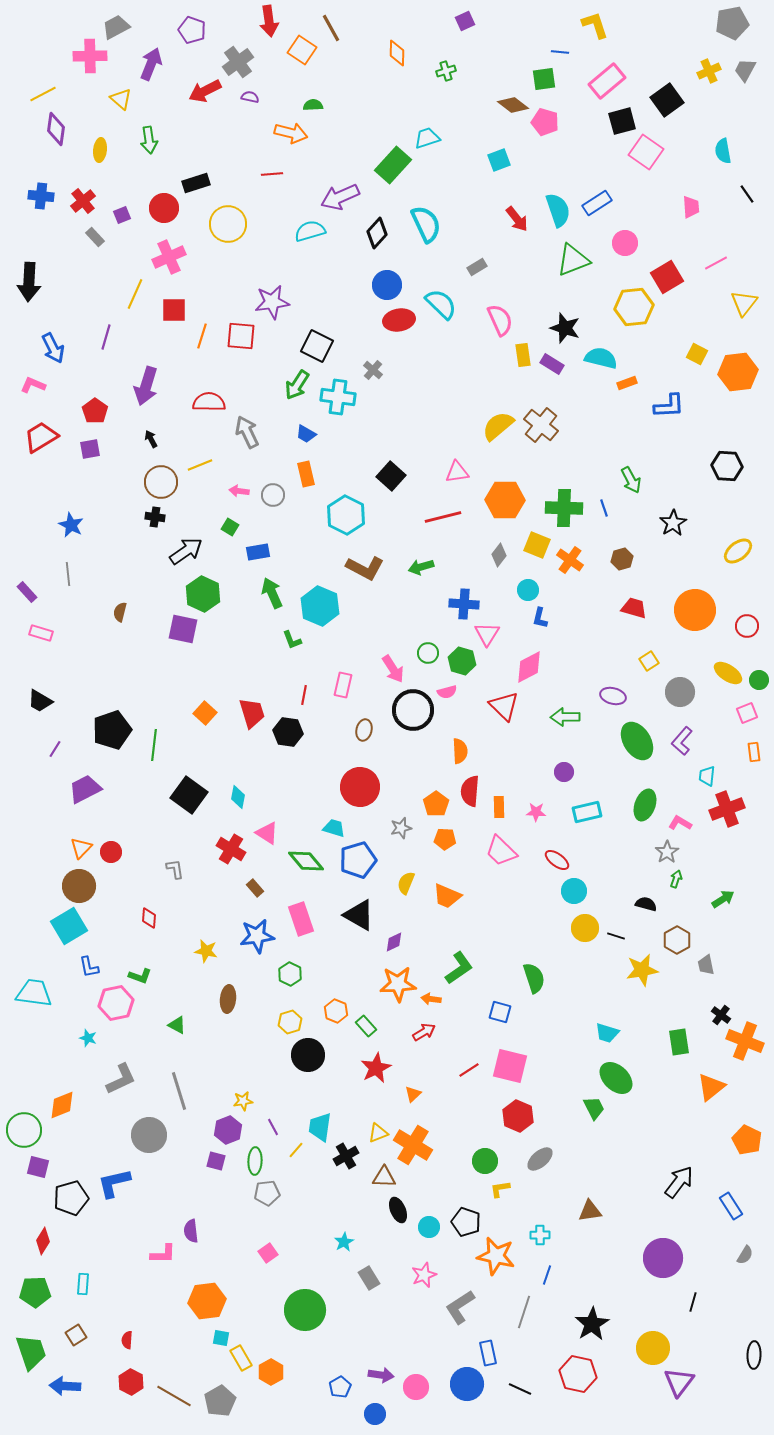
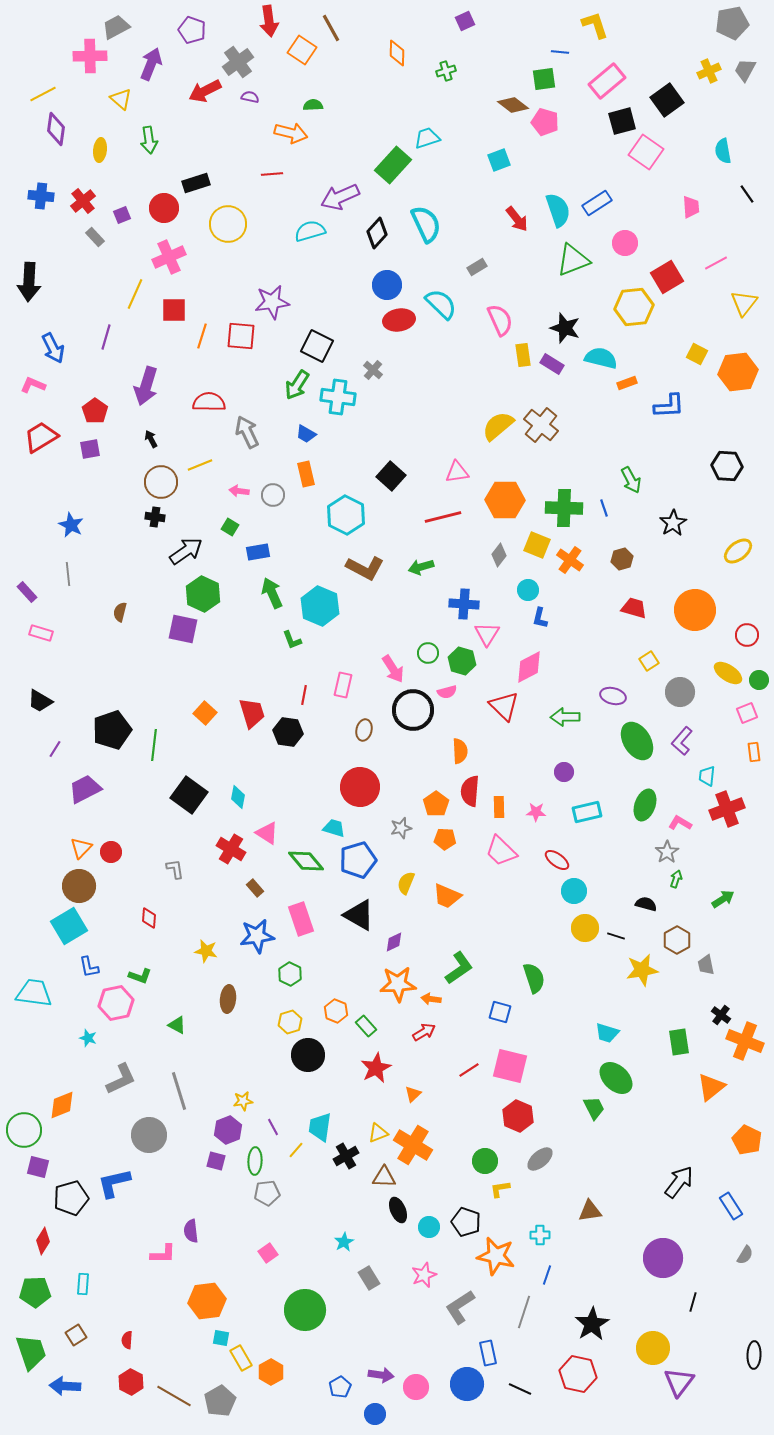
red circle at (747, 626): moved 9 px down
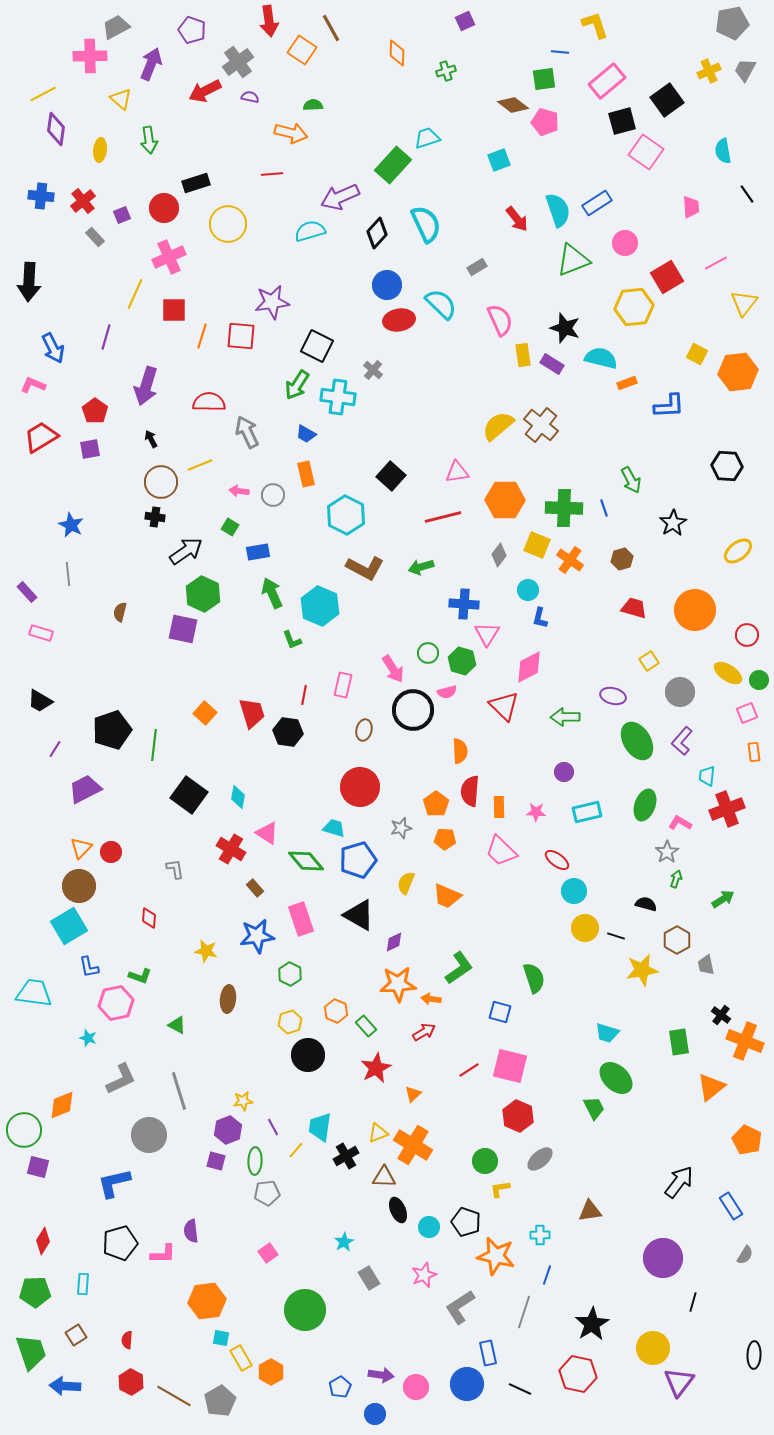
black pentagon at (71, 1198): moved 49 px right, 45 px down
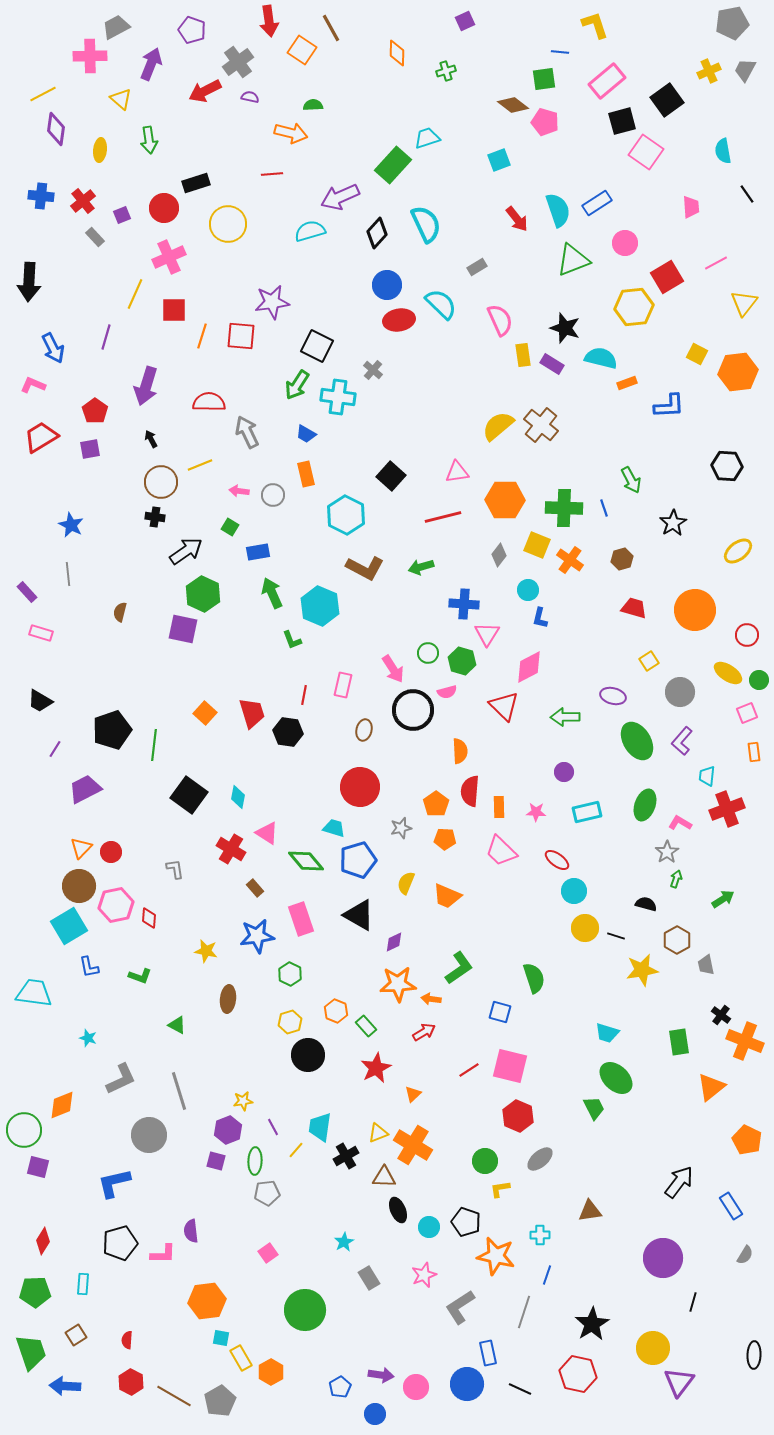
pink hexagon at (116, 1003): moved 98 px up
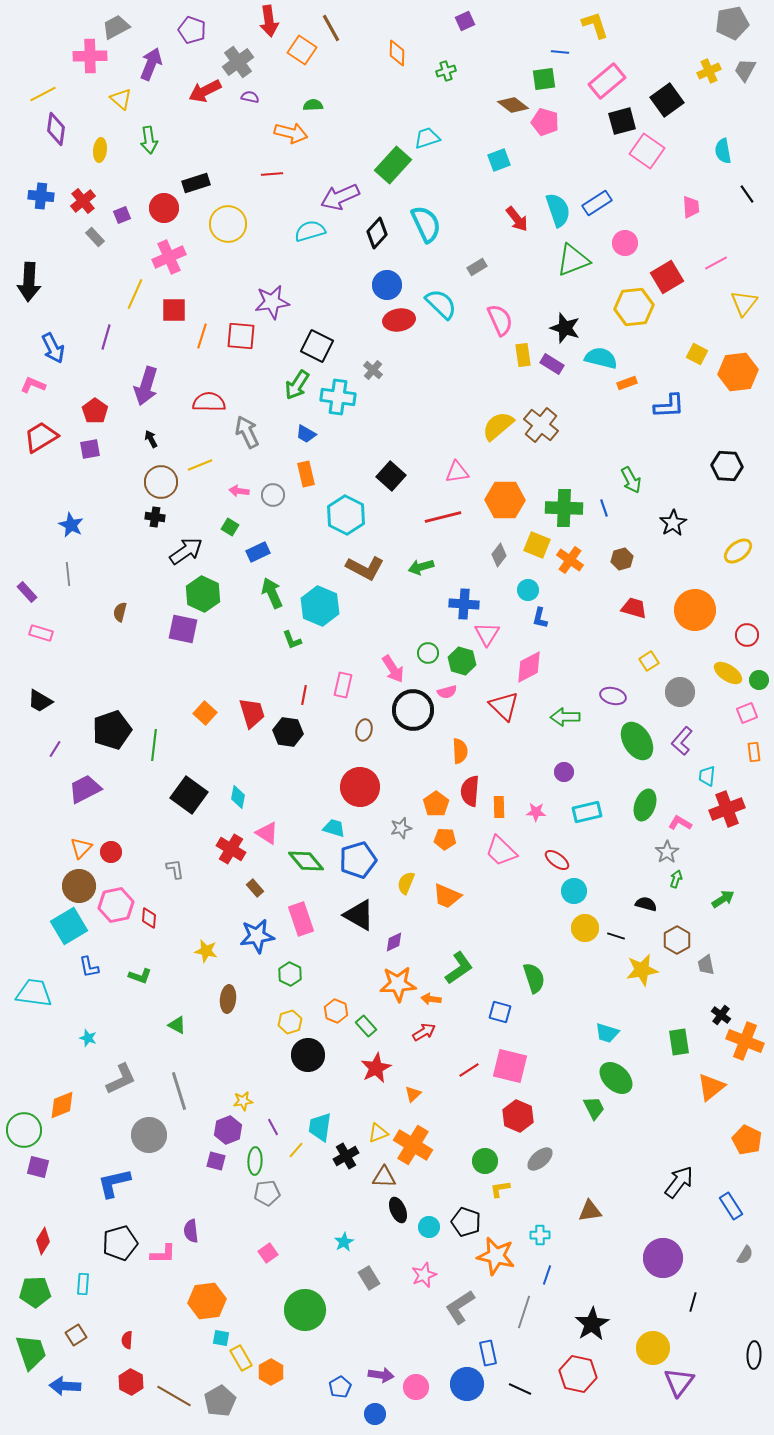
pink square at (646, 152): moved 1 px right, 1 px up
blue rectangle at (258, 552): rotated 15 degrees counterclockwise
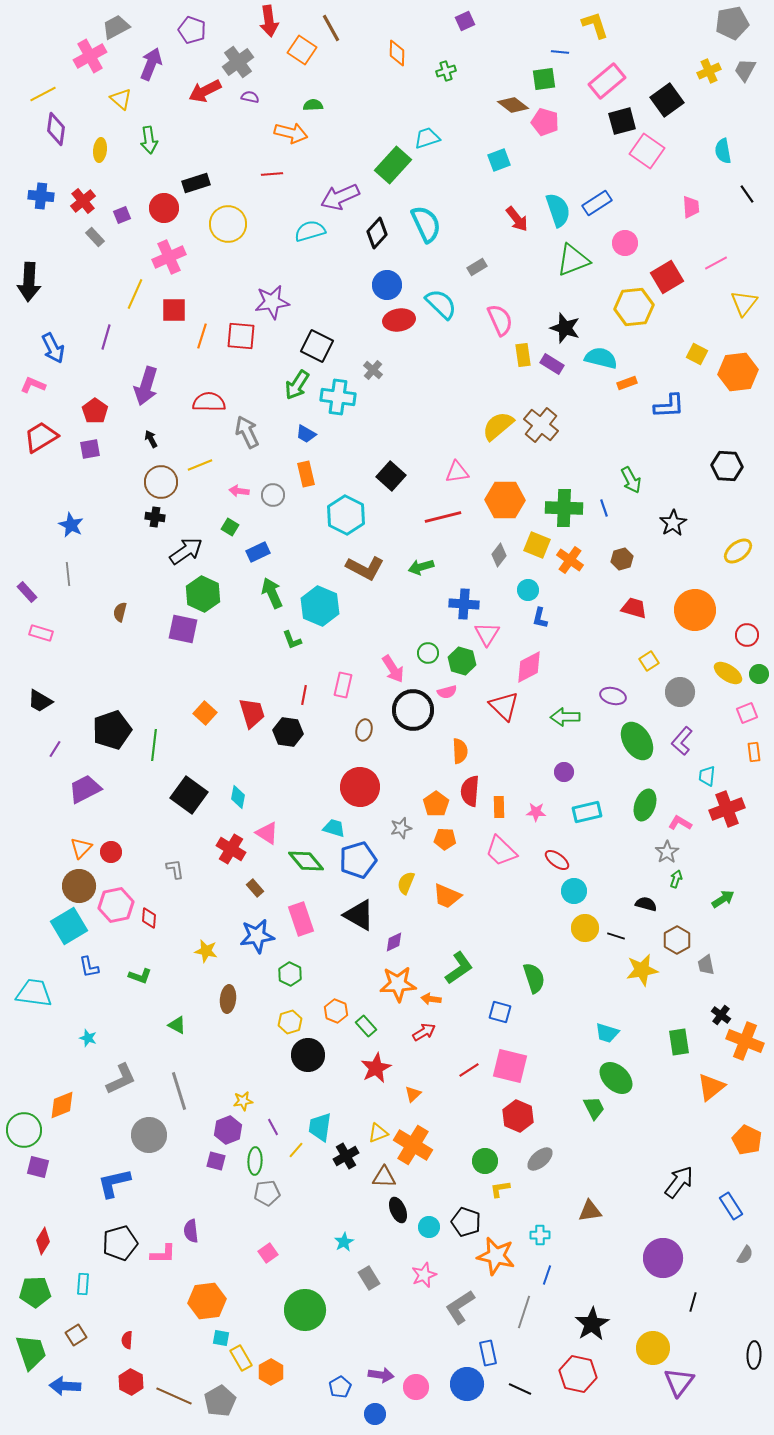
pink cross at (90, 56): rotated 28 degrees counterclockwise
green circle at (759, 680): moved 6 px up
brown line at (174, 1396): rotated 6 degrees counterclockwise
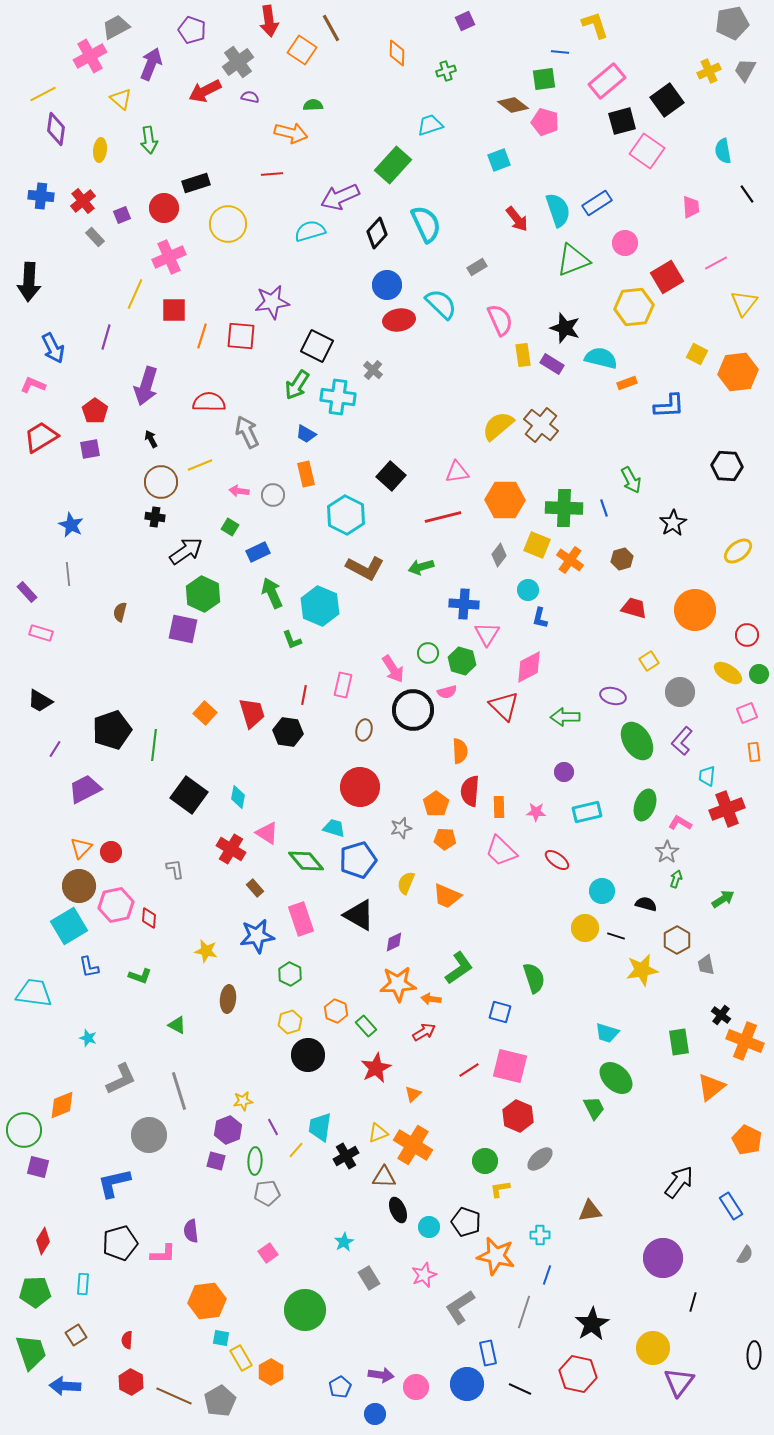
cyan trapezoid at (427, 138): moved 3 px right, 13 px up
cyan circle at (574, 891): moved 28 px right
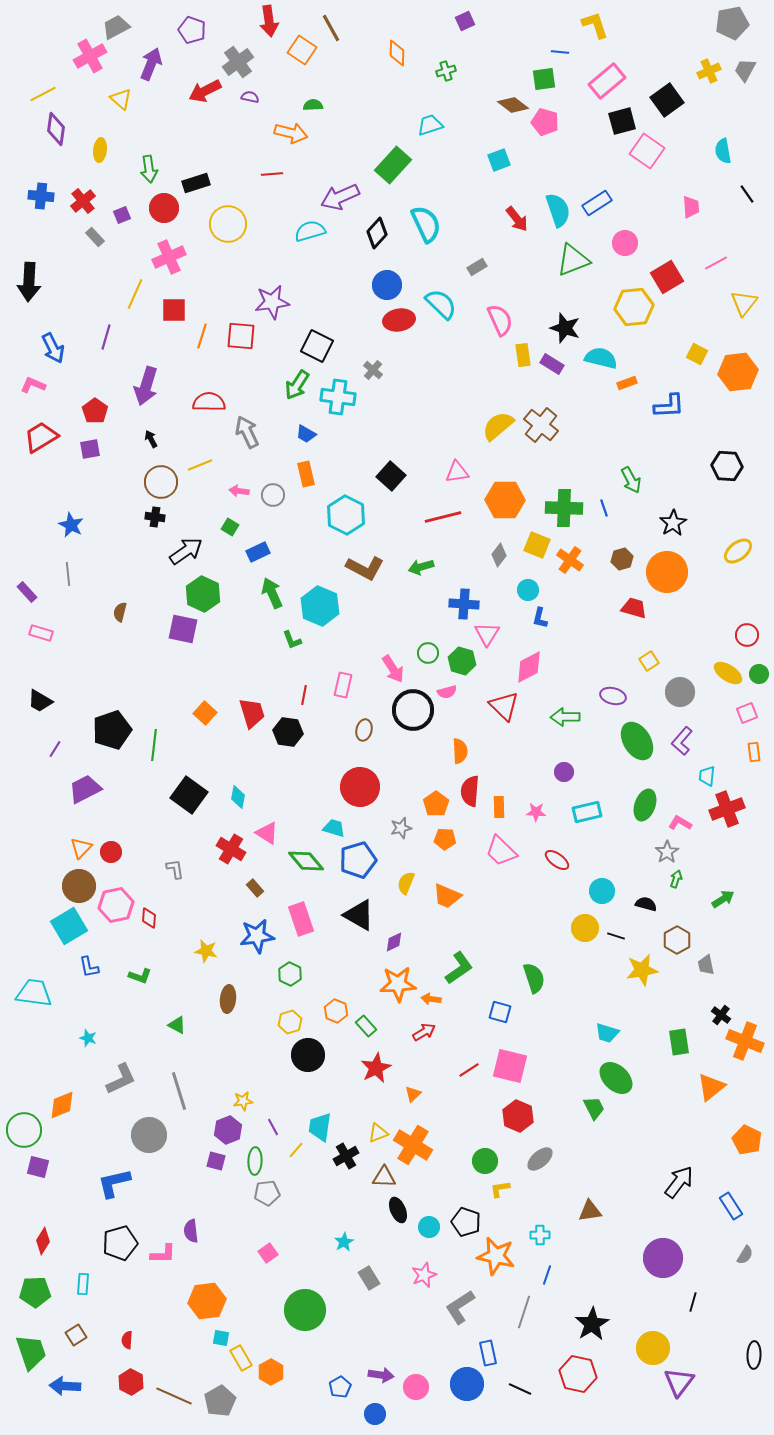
green arrow at (149, 140): moved 29 px down
orange circle at (695, 610): moved 28 px left, 38 px up
